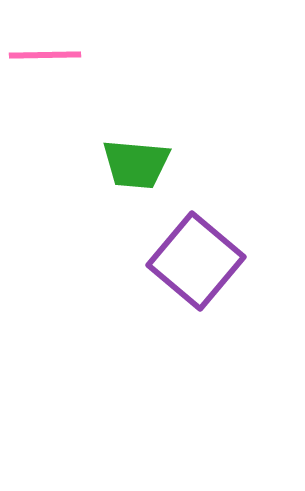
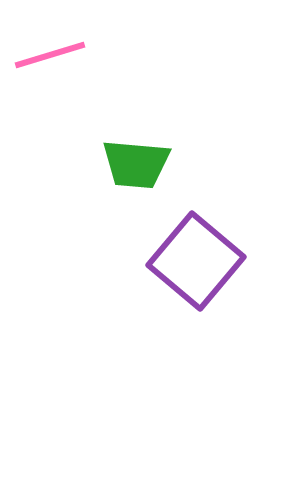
pink line: moved 5 px right; rotated 16 degrees counterclockwise
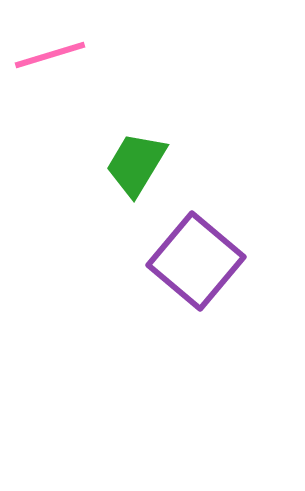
green trapezoid: rotated 116 degrees clockwise
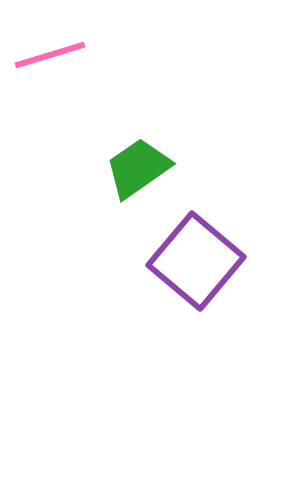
green trapezoid: moved 2 px right, 4 px down; rotated 24 degrees clockwise
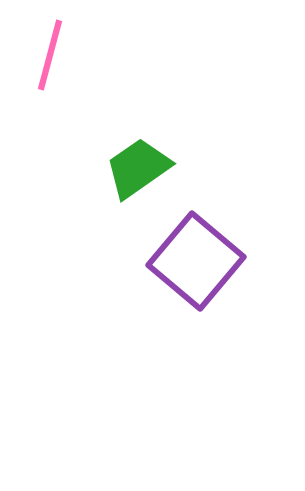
pink line: rotated 58 degrees counterclockwise
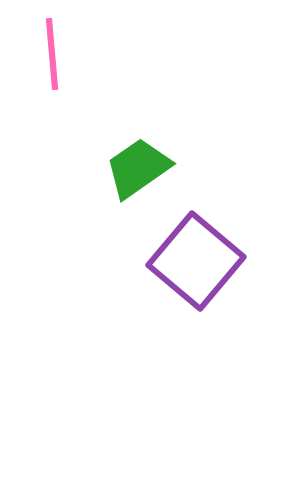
pink line: moved 2 px right, 1 px up; rotated 20 degrees counterclockwise
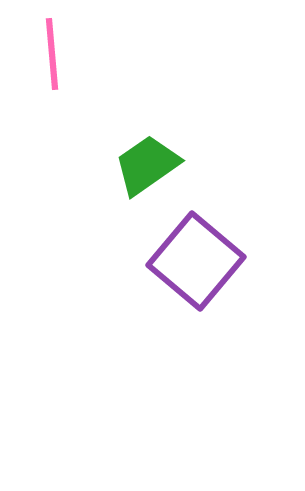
green trapezoid: moved 9 px right, 3 px up
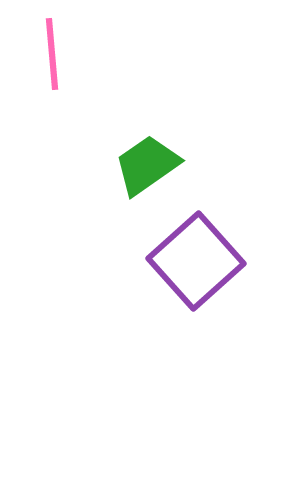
purple square: rotated 8 degrees clockwise
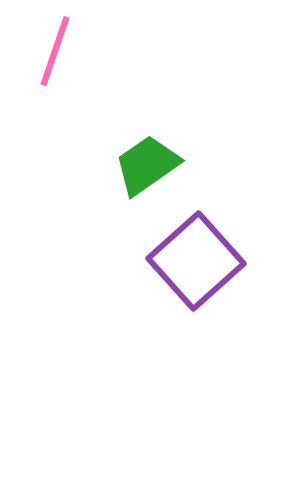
pink line: moved 3 px right, 3 px up; rotated 24 degrees clockwise
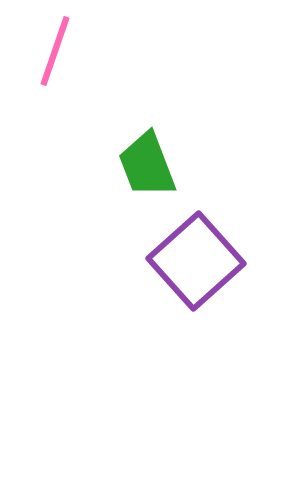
green trapezoid: rotated 76 degrees counterclockwise
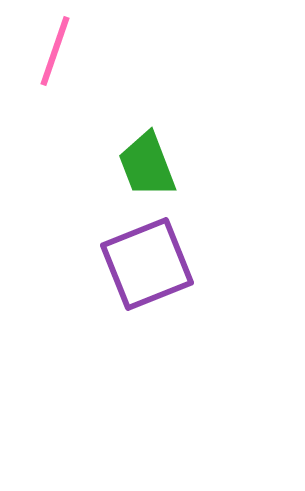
purple square: moved 49 px left, 3 px down; rotated 20 degrees clockwise
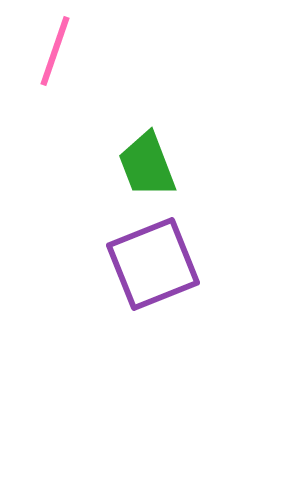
purple square: moved 6 px right
